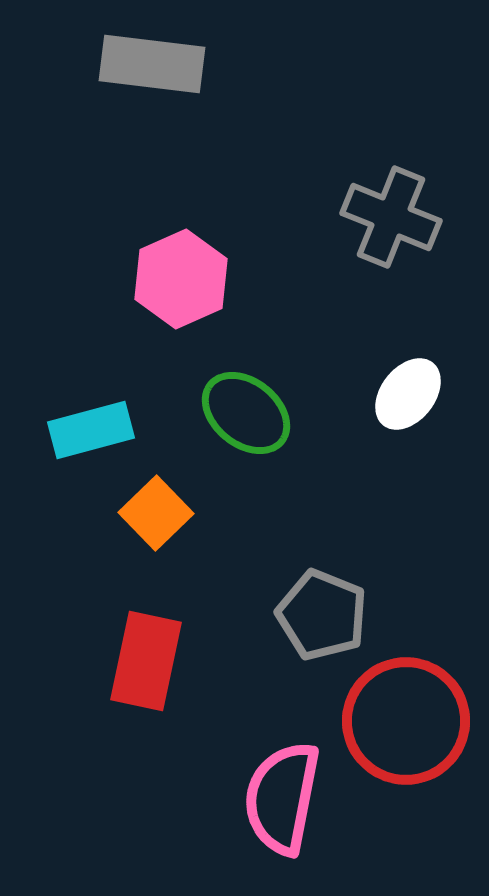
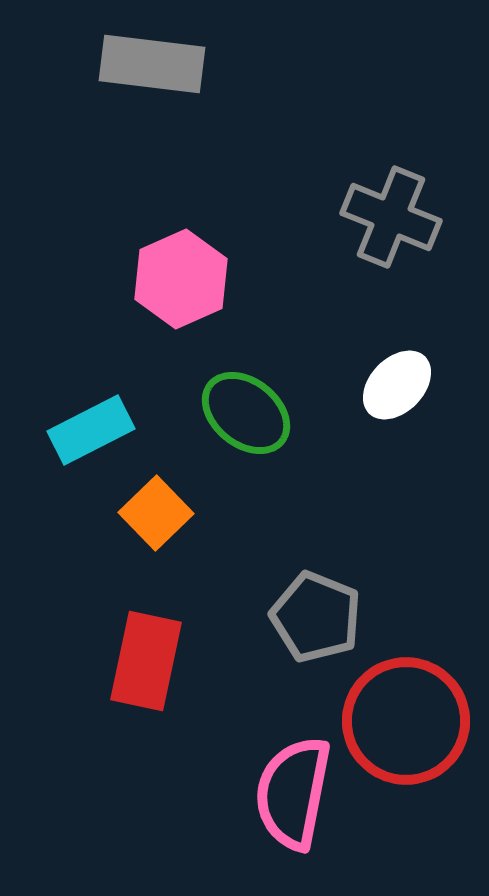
white ellipse: moved 11 px left, 9 px up; rotated 6 degrees clockwise
cyan rectangle: rotated 12 degrees counterclockwise
gray pentagon: moved 6 px left, 2 px down
pink semicircle: moved 11 px right, 5 px up
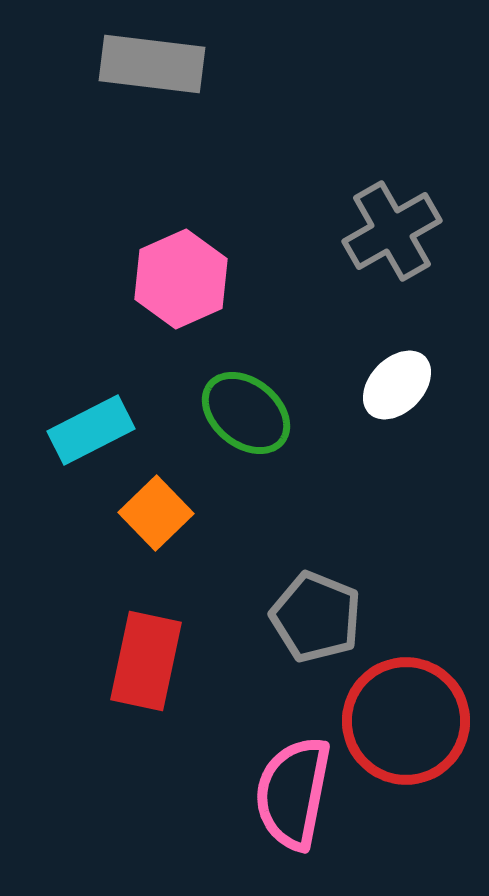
gray cross: moved 1 px right, 14 px down; rotated 38 degrees clockwise
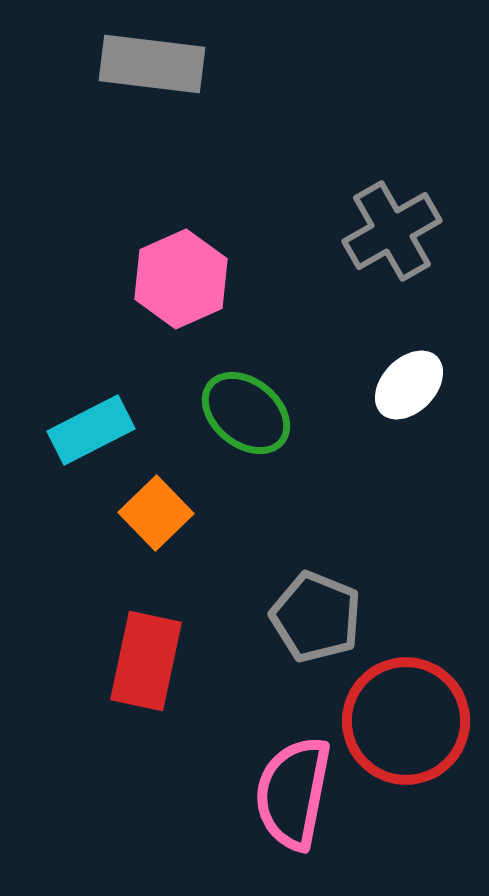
white ellipse: moved 12 px right
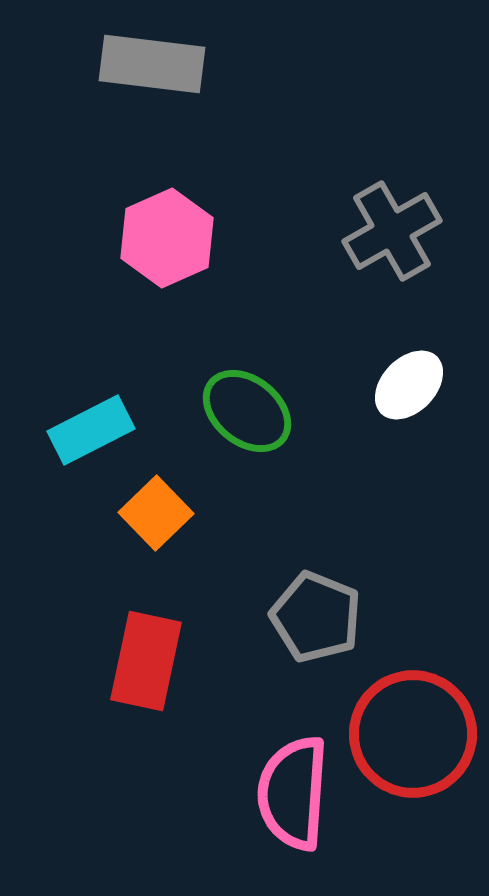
pink hexagon: moved 14 px left, 41 px up
green ellipse: moved 1 px right, 2 px up
red circle: moved 7 px right, 13 px down
pink semicircle: rotated 7 degrees counterclockwise
